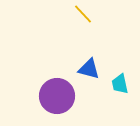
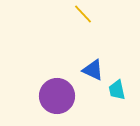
blue triangle: moved 4 px right, 1 px down; rotated 10 degrees clockwise
cyan trapezoid: moved 3 px left, 6 px down
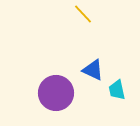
purple circle: moved 1 px left, 3 px up
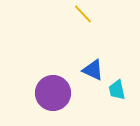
purple circle: moved 3 px left
